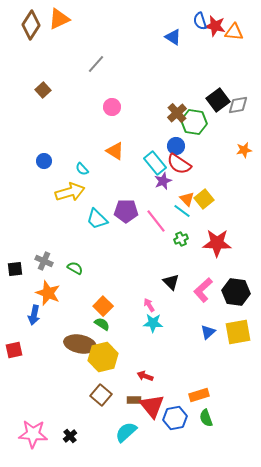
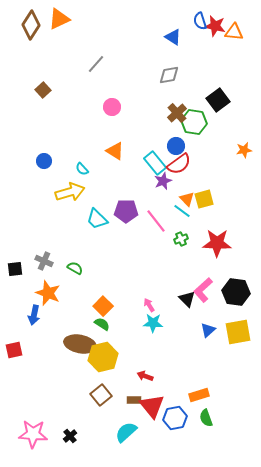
gray diamond at (238, 105): moved 69 px left, 30 px up
red semicircle at (179, 164): rotated 70 degrees counterclockwise
yellow square at (204, 199): rotated 24 degrees clockwise
black triangle at (171, 282): moved 16 px right, 17 px down
blue triangle at (208, 332): moved 2 px up
brown square at (101, 395): rotated 10 degrees clockwise
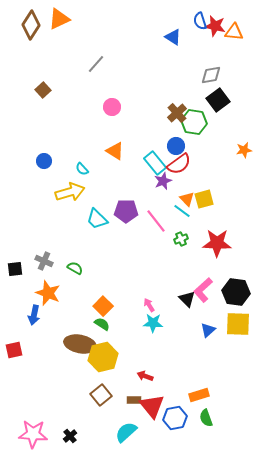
gray diamond at (169, 75): moved 42 px right
yellow square at (238, 332): moved 8 px up; rotated 12 degrees clockwise
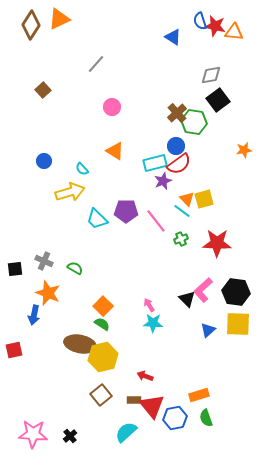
cyan rectangle at (155, 163): rotated 65 degrees counterclockwise
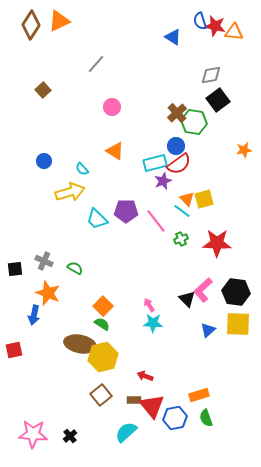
orange triangle at (59, 19): moved 2 px down
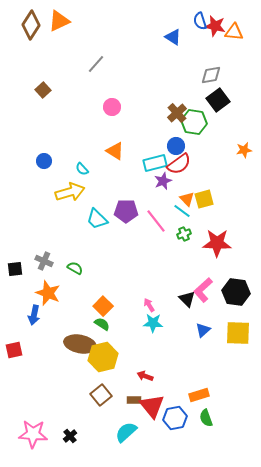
green cross at (181, 239): moved 3 px right, 5 px up
yellow square at (238, 324): moved 9 px down
blue triangle at (208, 330): moved 5 px left
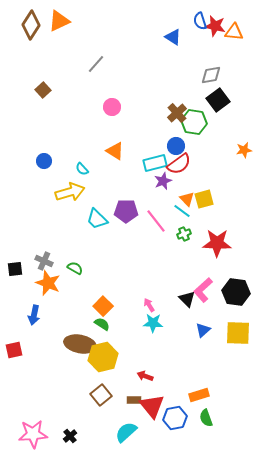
orange star at (48, 293): moved 10 px up
pink star at (33, 434): rotated 8 degrees counterclockwise
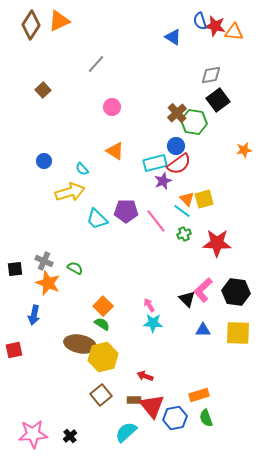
blue triangle at (203, 330): rotated 42 degrees clockwise
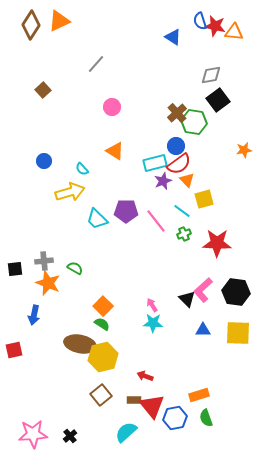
orange triangle at (187, 199): moved 19 px up
gray cross at (44, 261): rotated 30 degrees counterclockwise
pink arrow at (149, 305): moved 3 px right
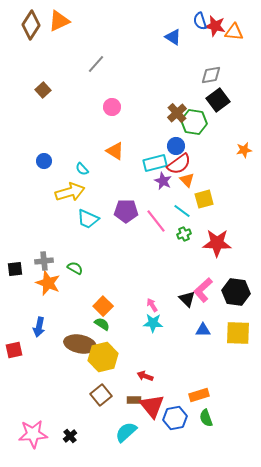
purple star at (163, 181): rotated 24 degrees counterclockwise
cyan trapezoid at (97, 219): moved 9 px left; rotated 20 degrees counterclockwise
blue arrow at (34, 315): moved 5 px right, 12 px down
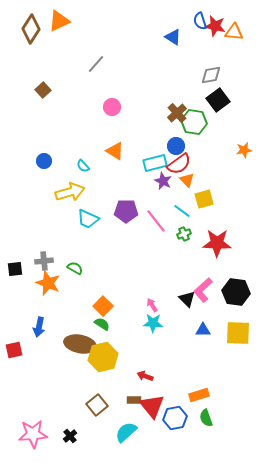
brown diamond at (31, 25): moved 4 px down
cyan semicircle at (82, 169): moved 1 px right, 3 px up
brown square at (101, 395): moved 4 px left, 10 px down
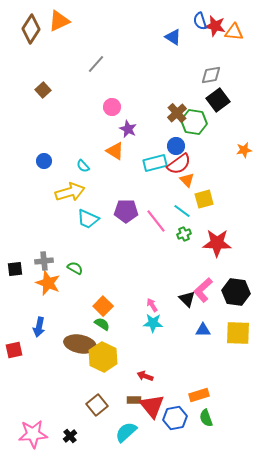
purple star at (163, 181): moved 35 px left, 52 px up
yellow hexagon at (103, 357): rotated 20 degrees counterclockwise
